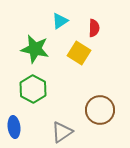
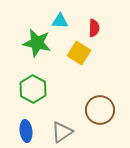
cyan triangle: rotated 36 degrees clockwise
green star: moved 2 px right, 6 px up
blue ellipse: moved 12 px right, 4 px down
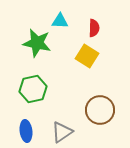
yellow square: moved 8 px right, 3 px down
green hexagon: rotated 20 degrees clockwise
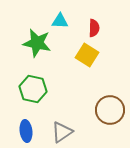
yellow square: moved 1 px up
green hexagon: rotated 24 degrees clockwise
brown circle: moved 10 px right
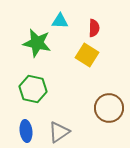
brown circle: moved 1 px left, 2 px up
gray triangle: moved 3 px left
